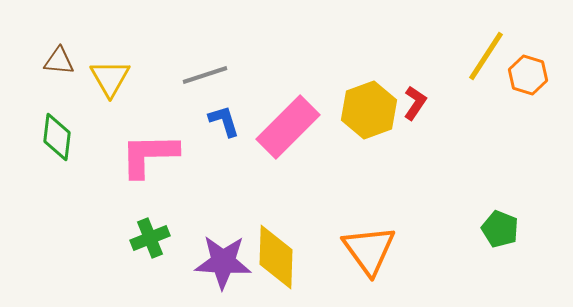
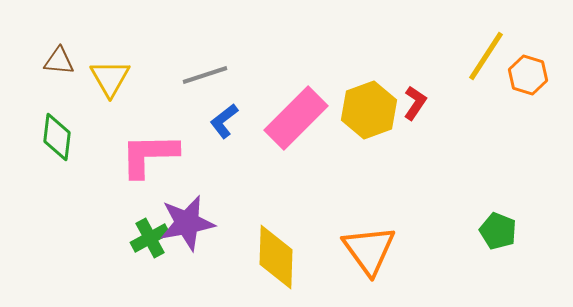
blue L-shape: rotated 111 degrees counterclockwise
pink rectangle: moved 8 px right, 9 px up
green pentagon: moved 2 px left, 2 px down
green cross: rotated 6 degrees counterclockwise
purple star: moved 36 px left, 39 px up; rotated 14 degrees counterclockwise
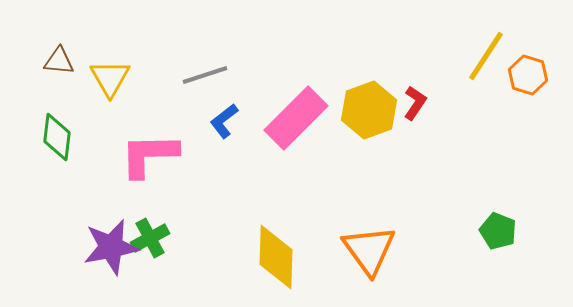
purple star: moved 76 px left, 24 px down
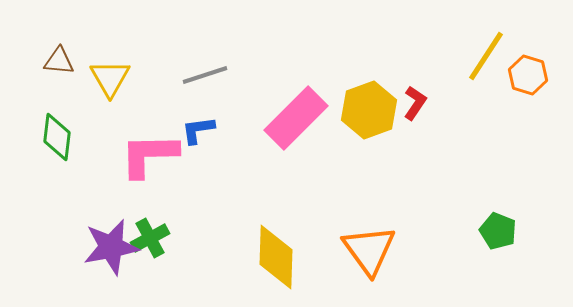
blue L-shape: moved 26 px left, 9 px down; rotated 30 degrees clockwise
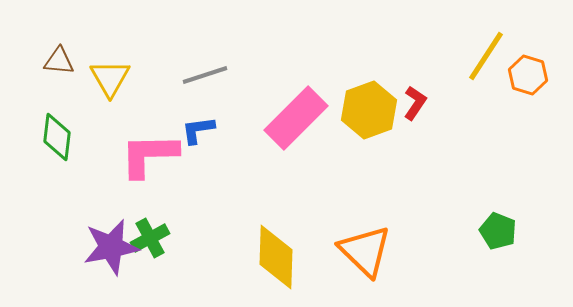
orange triangle: moved 4 px left, 1 px down; rotated 10 degrees counterclockwise
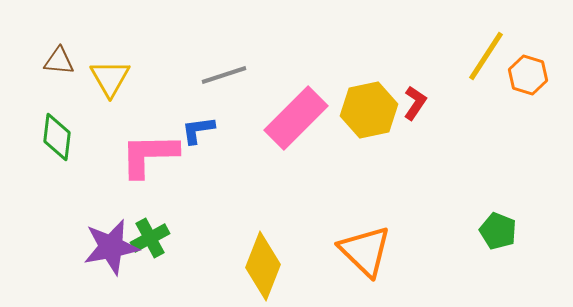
gray line: moved 19 px right
yellow hexagon: rotated 8 degrees clockwise
yellow diamond: moved 13 px left, 9 px down; rotated 20 degrees clockwise
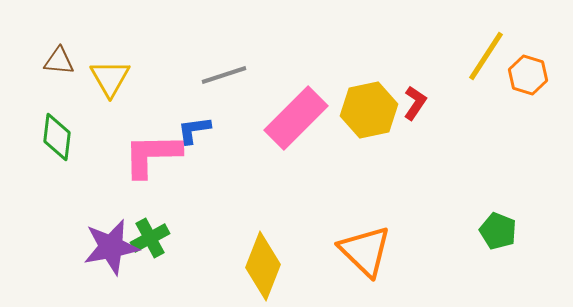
blue L-shape: moved 4 px left
pink L-shape: moved 3 px right
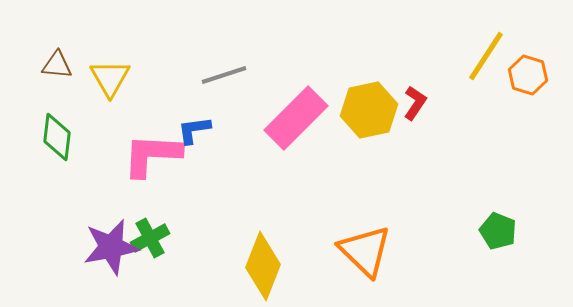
brown triangle: moved 2 px left, 4 px down
pink L-shape: rotated 4 degrees clockwise
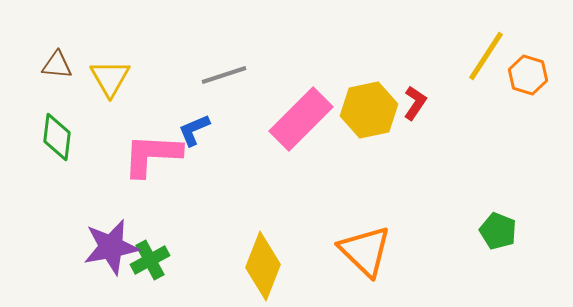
pink rectangle: moved 5 px right, 1 px down
blue L-shape: rotated 15 degrees counterclockwise
green cross: moved 22 px down
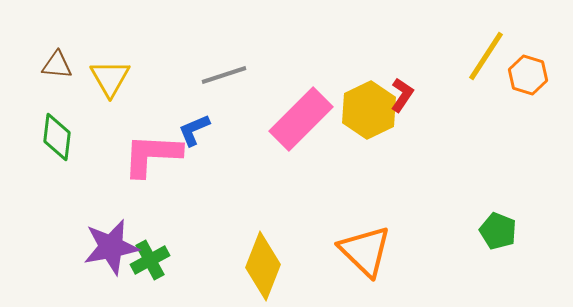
red L-shape: moved 13 px left, 8 px up
yellow hexagon: rotated 14 degrees counterclockwise
